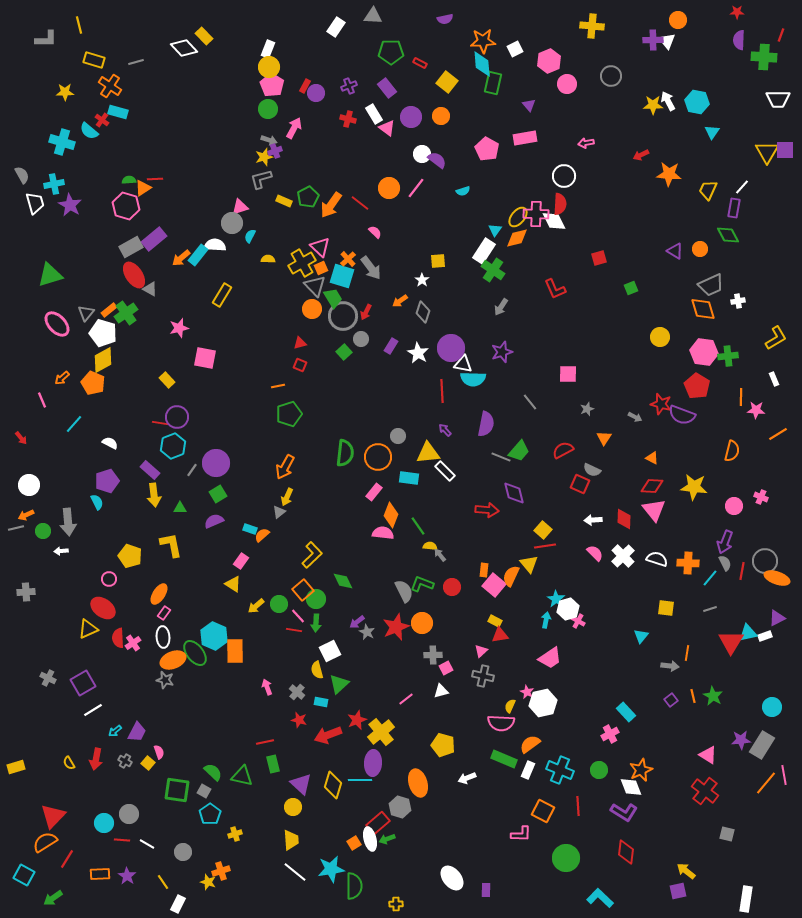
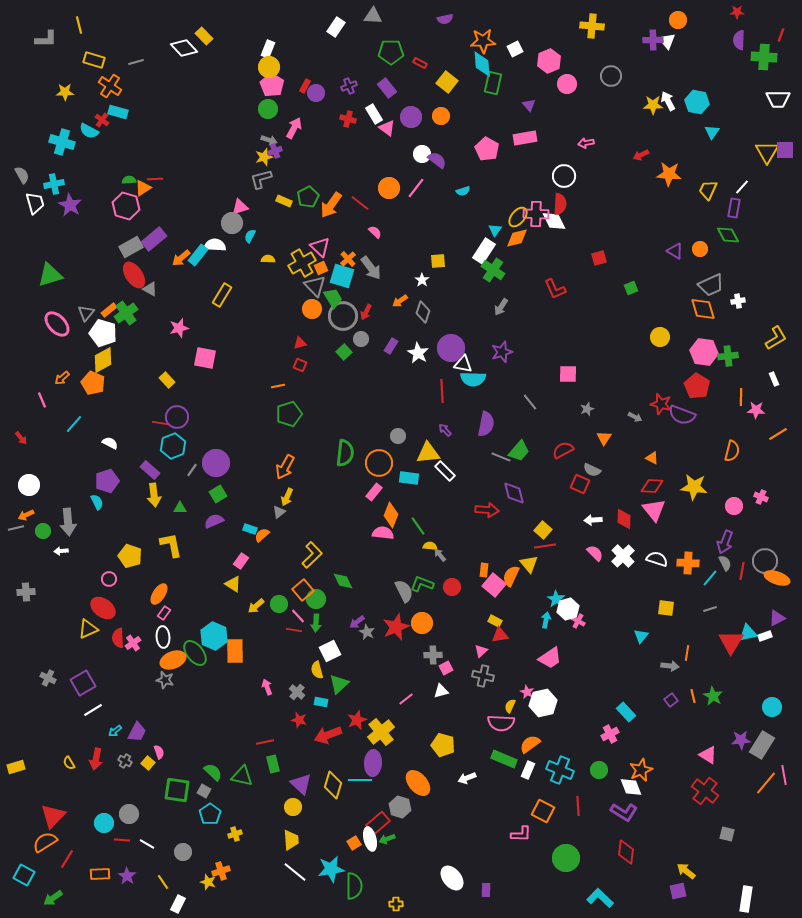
cyan semicircle at (89, 131): rotated 12 degrees counterclockwise
orange circle at (378, 457): moved 1 px right, 6 px down
orange ellipse at (418, 783): rotated 24 degrees counterclockwise
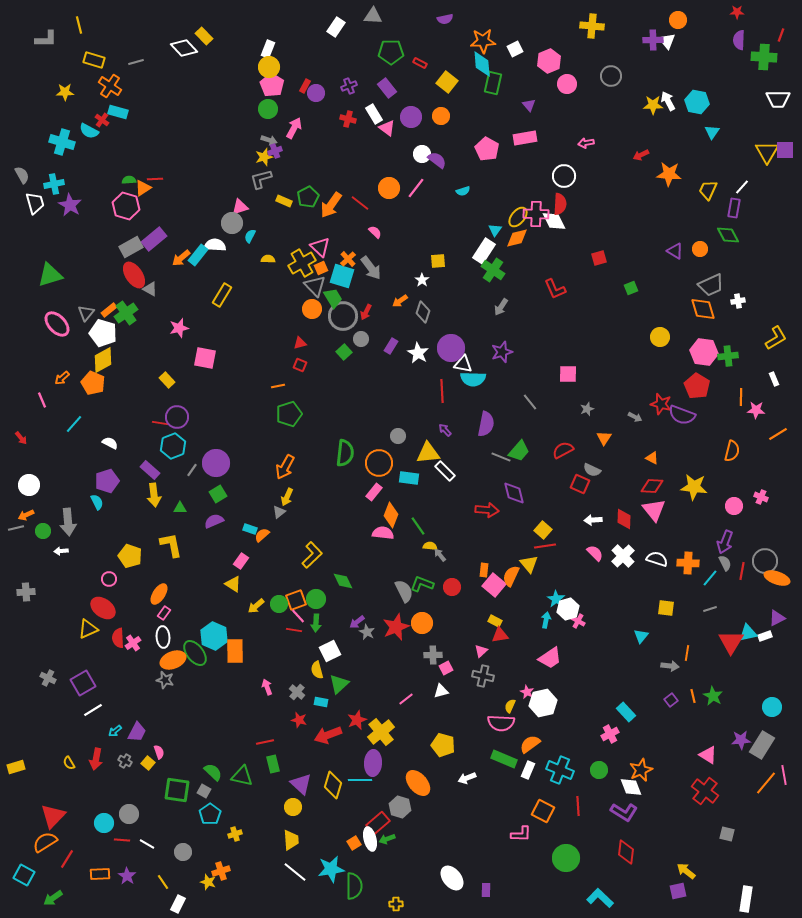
orange square at (303, 590): moved 7 px left, 10 px down; rotated 20 degrees clockwise
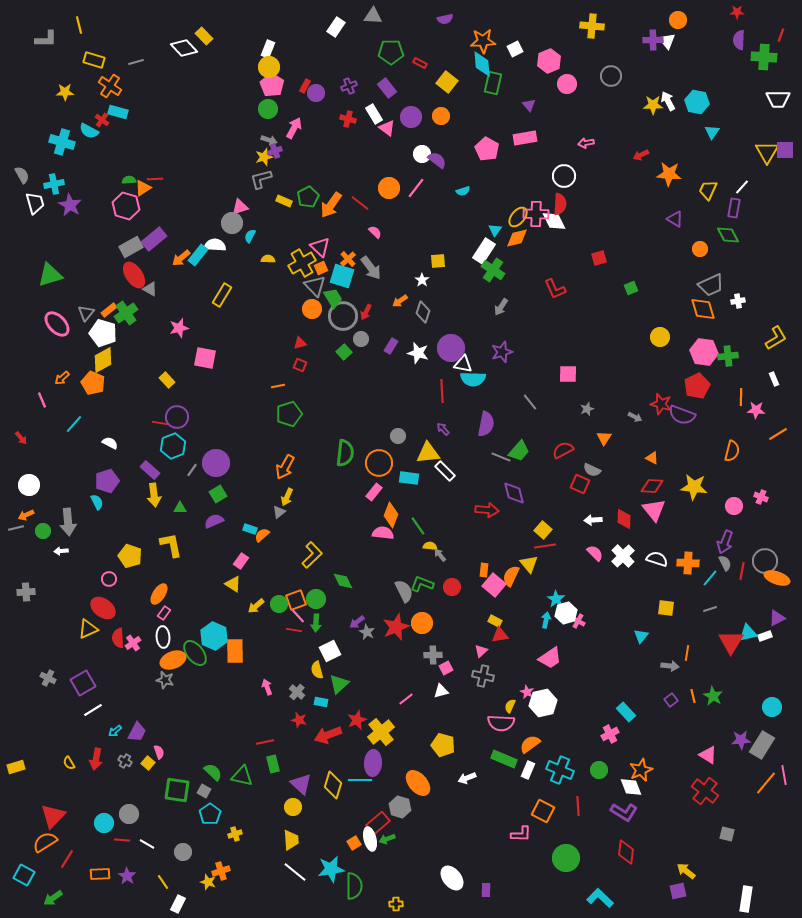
purple triangle at (675, 251): moved 32 px up
white star at (418, 353): rotated 15 degrees counterclockwise
red pentagon at (697, 386): rotated 15 degrees clockwise
purple arrow at (445, 430): moved 2 px left, 1 px up
white hexagon at (568, 609): moved 2 px left, 4 px down
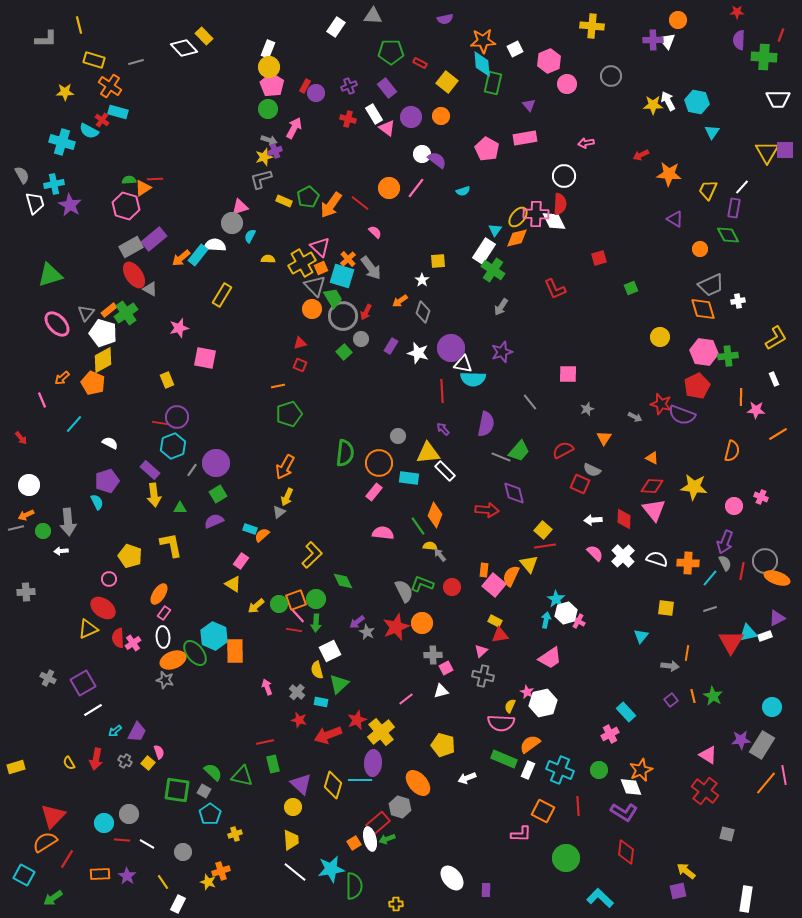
yellow rectangle at (167, 380): rotated 21 degrees clockwise
orange diamond at (391, 515): moved 44 px right
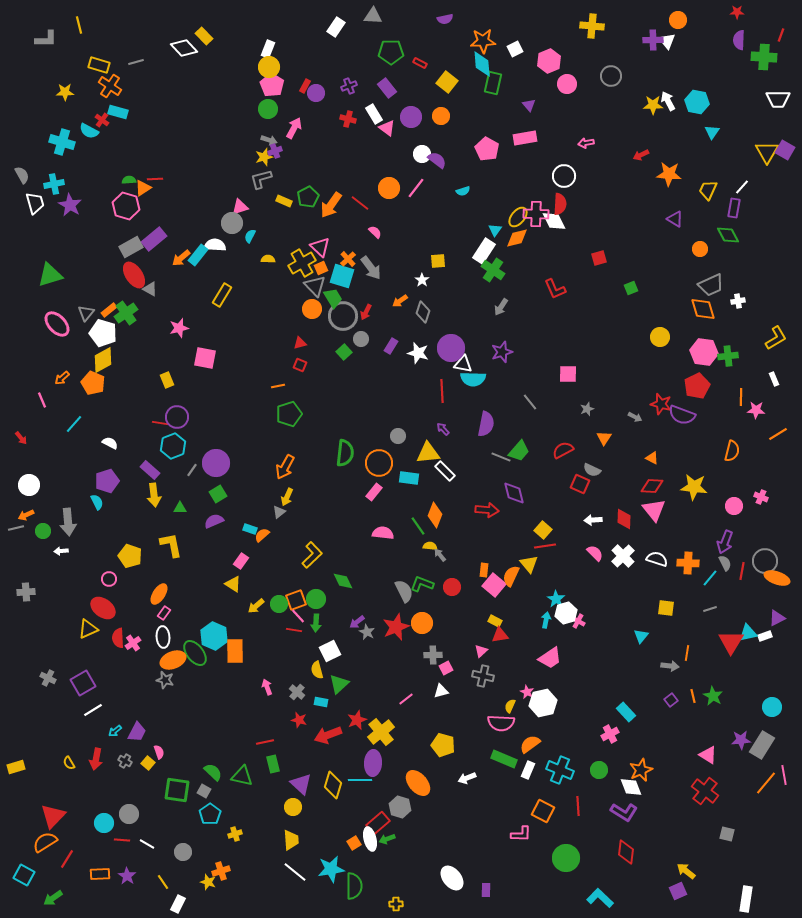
yellow rectangle at (94, 60): moved 5 px right, 5 px down
purple square at (785, 150): rotated 30 degrees clockwise
purple square at (678, 891): rotated 12 degrees counterclockwise
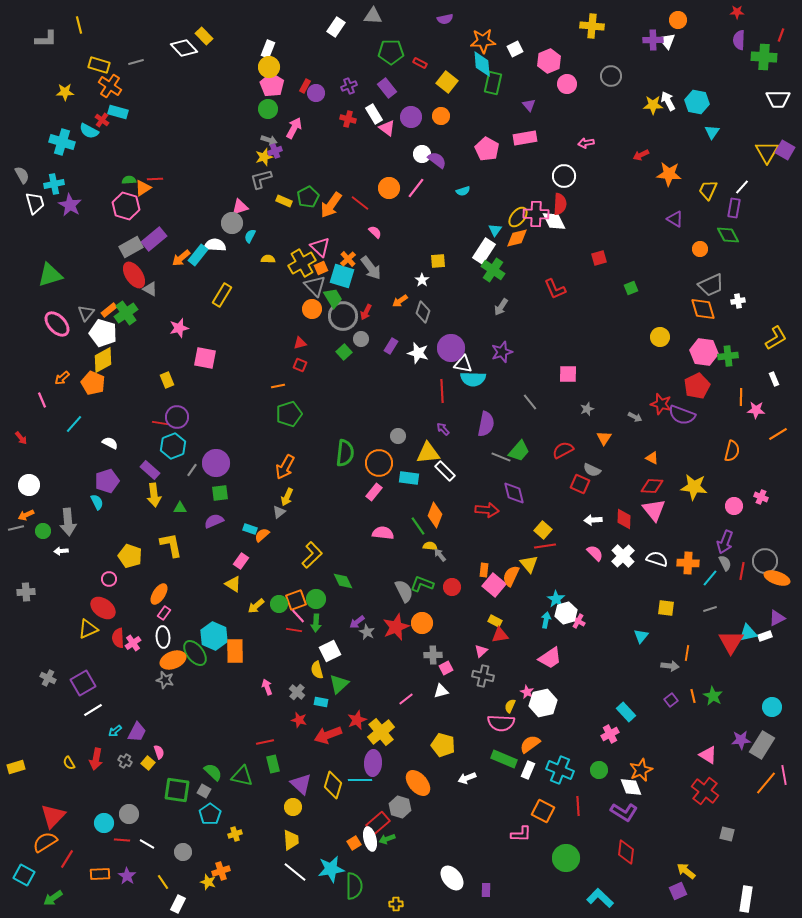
green square at (218, 494): moved 2 px right, 1 px up; rotated 24 degrees clockwise
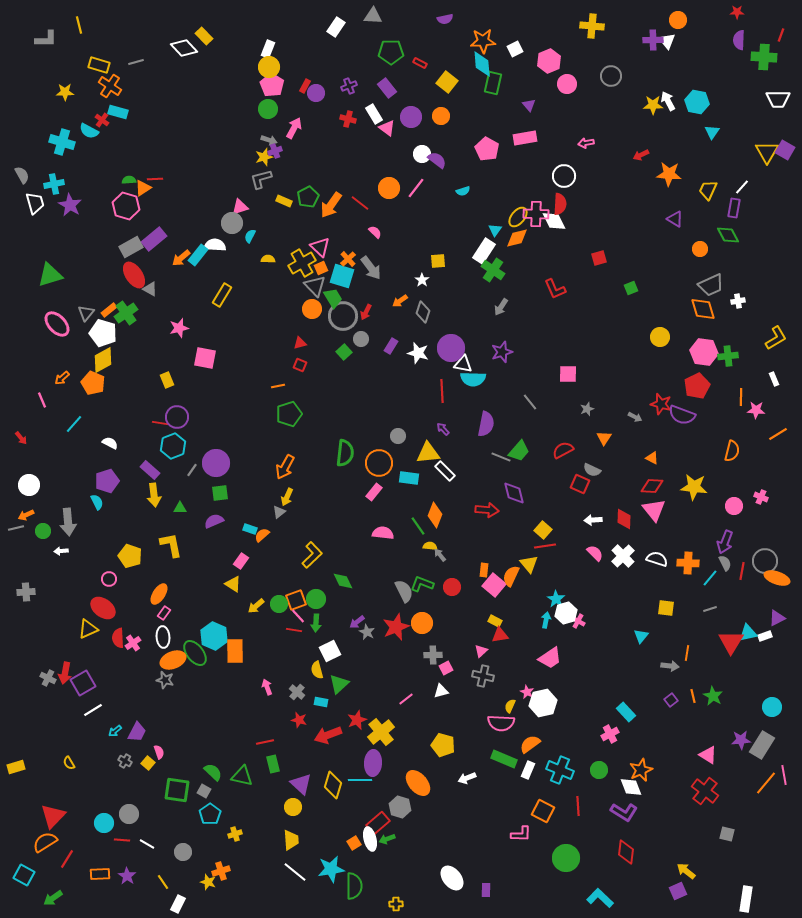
red arrow at (96, 759): moved 31 px left, 86 px up
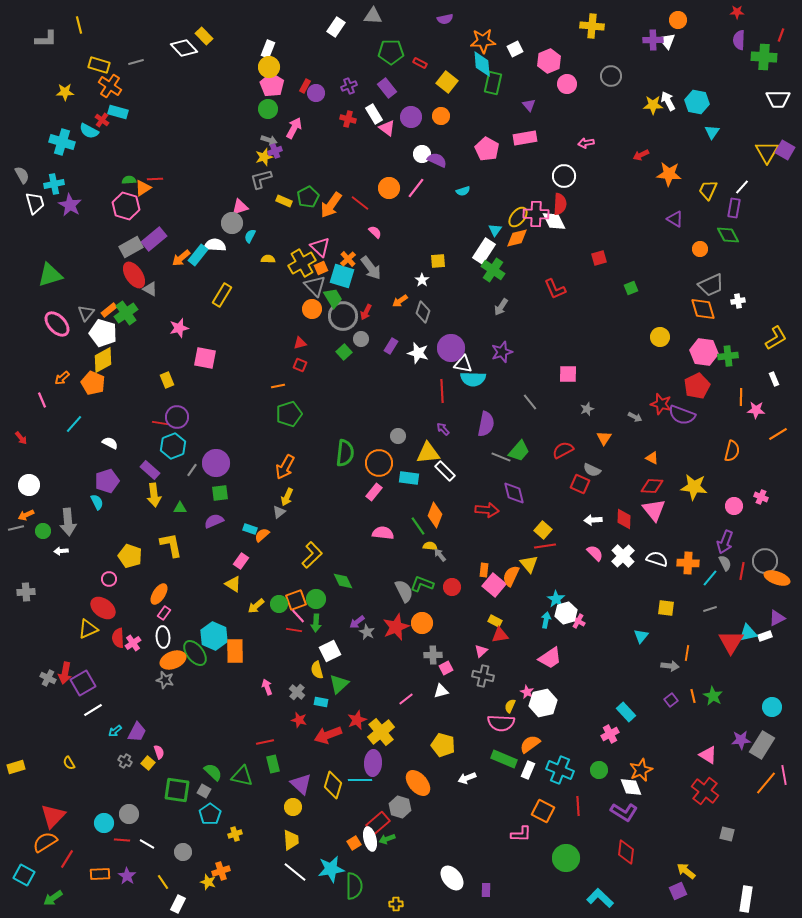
purple semicircle at (437, 160): rotated 12 degrees counterclockwise
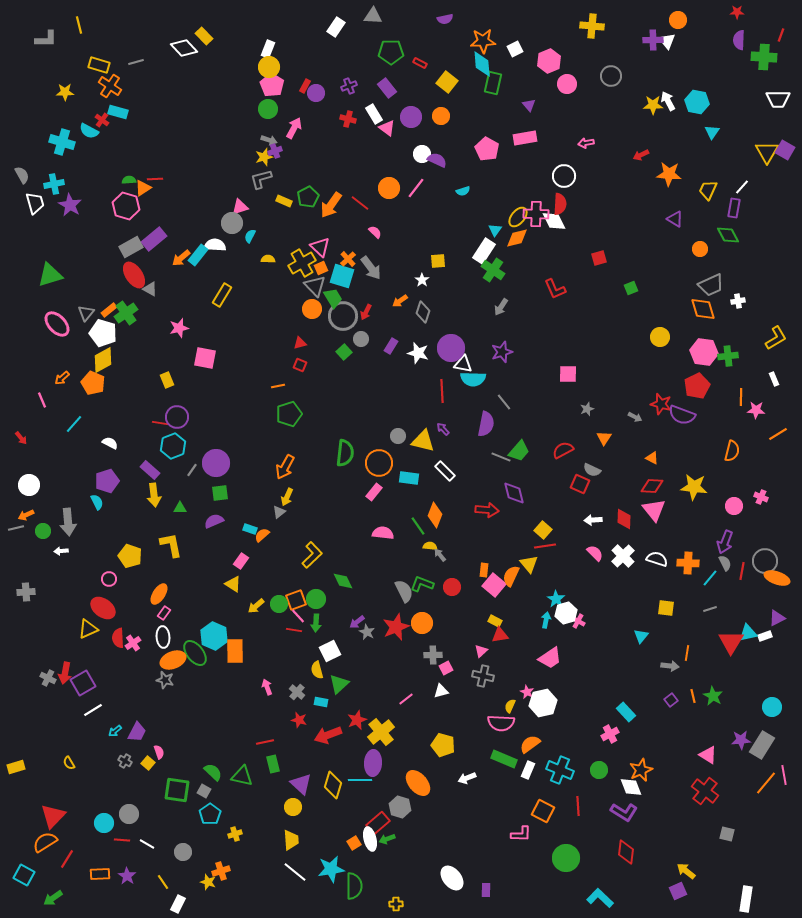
gray line at (530, 402): moved 26 px left
yellow triangle at (428, 453): moved 5 px left, 12 px up; rotated 20 degrees clockwise
